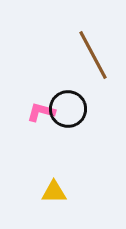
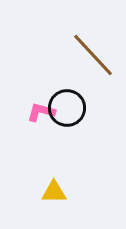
brown line: rotated 15 degrees counterclockwise
black circle: moved 1 px left, 1 px up
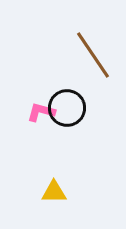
brown line: rotated 9 degrees clockwise
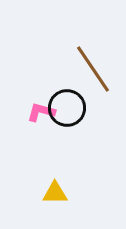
brown line: moved 14 px down
yellow triangle: moved 1 px right, 1 px down
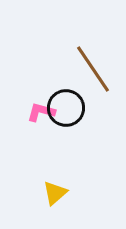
black circle: moved 1 px left
yellow triangle: rotated 40 degrees counterclockwise
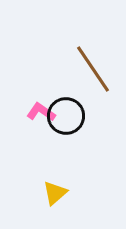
black circle: moved 8 px down
pink L-shape: rotated 20 degrees clockwise
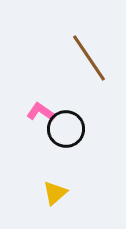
brown line: moved 4 px left, 11 px up
black circle: moved 13 px down
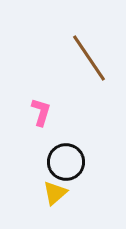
pink L-shape: rotated 72 degrees clockwise
black circle: moved 33 px down
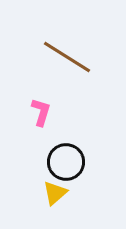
brown line: moved 22 px left, 1 px up; rotated 24 degrees counterclockwise
